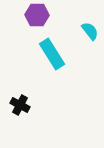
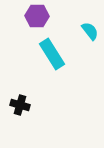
purple hexagon: moved 1 px down
black cross: rotated 12 degrees counterclockwise
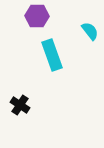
cyan rectangle: moved 1 px down; rotated 12 degrees clockwise
black cross: rotated 18 degrees clockwise
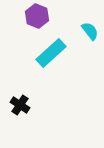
purple hexagon: rotated 20 degrees clockwise
cyan rectangle: moved 1 px left, 2 px up; rotated 68 degrees clockwise
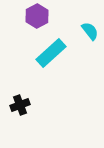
purple hexagon: rotated 10 degrees clockwise
black cross: rotated 36 degrees clockwise
